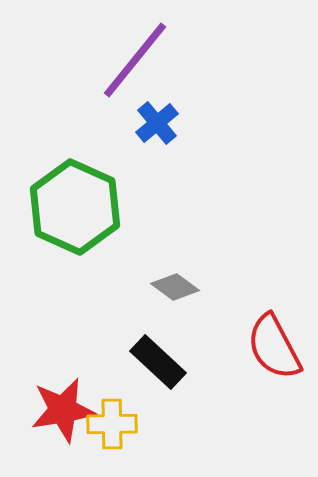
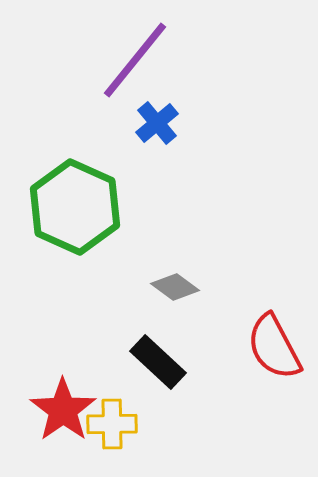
red star: rotated 26 degrees counterclockwise
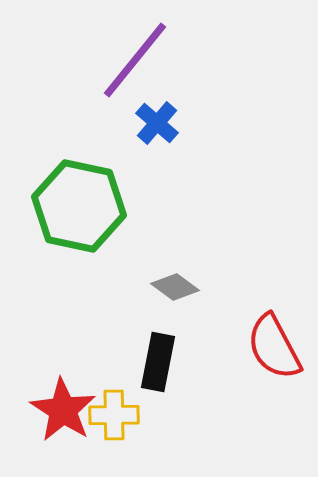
blue cross: rotated 9 degrees counterclockwise
green hexagon: moved 4 px right, 1 px up; rotated 12 degrees counterclockwise
black rectangle: rotated 58 degrees clockwise
red star: rotated 4 degrees counterclockwise
yellow cross: moved 2 px right, 9 px up
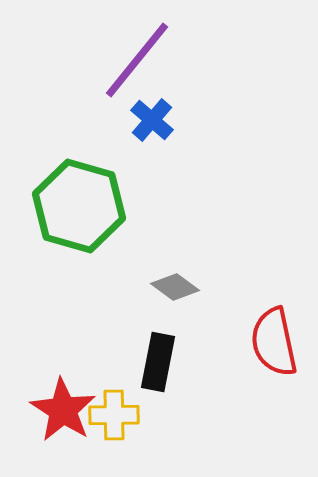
purple line: moved 2 px right
blue cross: moved 5 px left, 3 px up
green hexagon: rotated 4 degrees clockwise
red semicircle: moved 5 px up; rotated 16 degrees clockwise
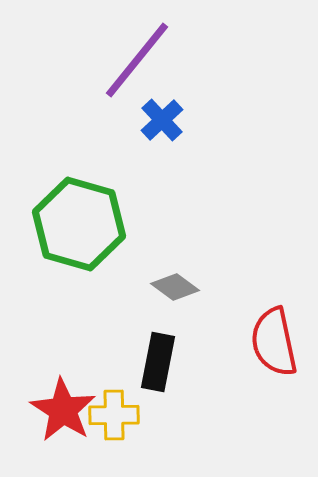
blue cross: moved 10 px right; rotated 6 degrees clockwise
green hexagon: moved 18 px down
